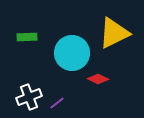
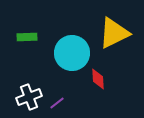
red diamond: rotated 60 degrees clockwise
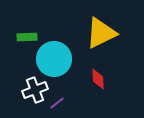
yellow triangle: moved 13 px left
cyan circle: moved 18 px left, 6 px down
white cross: moved 6 px right, 7 px up
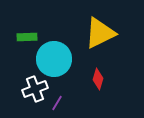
yellow triangle: moved 1 px left
red diamond: rotated 20 degrees clockwise
white cross: moved 1 px up
purple line: rotated 21 degrees counterclockwise
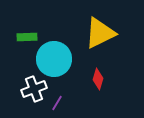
white cross: moved 1 px left
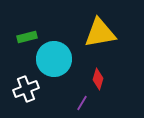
yellow triangle: rotated 16 degrees clockwise
green rectangle: rotated 12 degrees counterclockwise
white cross: moved 8 px left
purple line: moved 25 px right
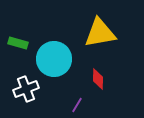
green rectangle: moved 9 px left, 6 px down; rotated 30 degrees clockwise
red diamond: rotated 15 degrees counterclockwise
purple line: moved 5 px left, 2 px down
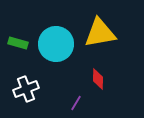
cyan circle: moved 2 px right, 15 px up
purple line: moved 1 px left, 2 px up
